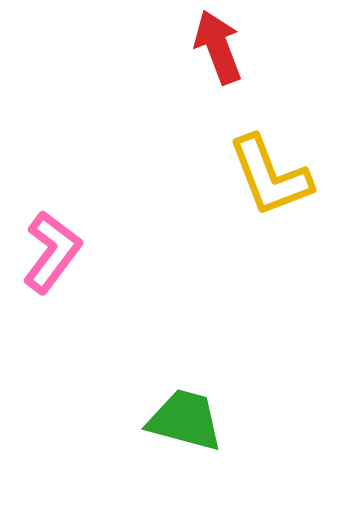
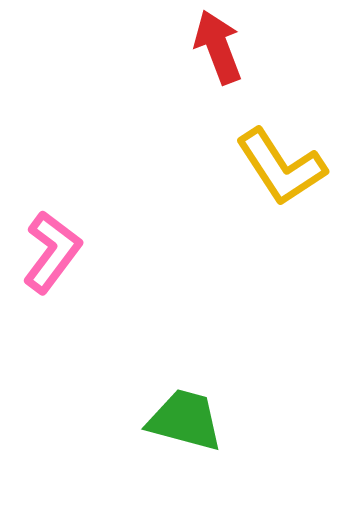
yellow L-shape: moved 11 px right, 9 px up; rotated 12 degrees counterclockwise
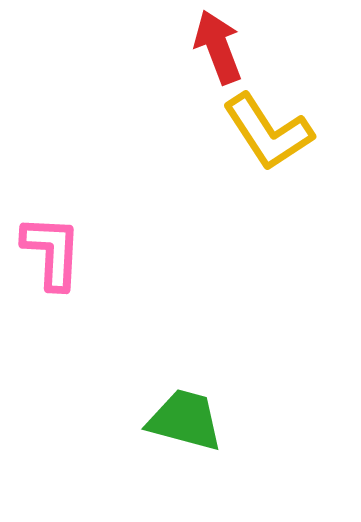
yellow L-shape: moved 13 px left, 35 px up
pink L-shape: rotated 34 degrees counterclockwise
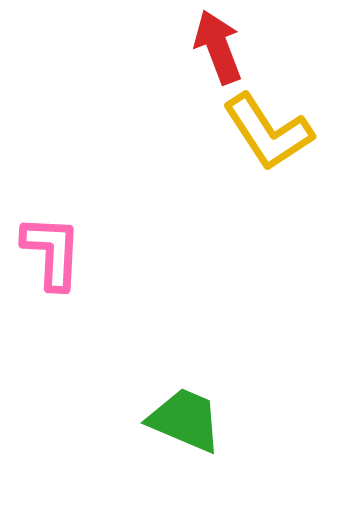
green trapezoid: rotated 8 degrees clockwise
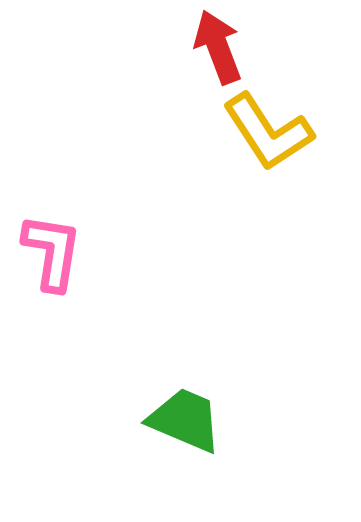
pink L-shape: rotated 6 degrees clockwise
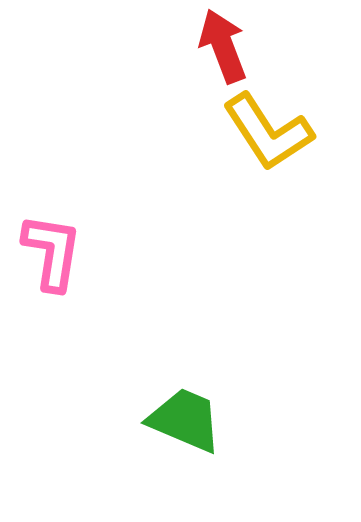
red arrow: moved 5 px right, 1 px up
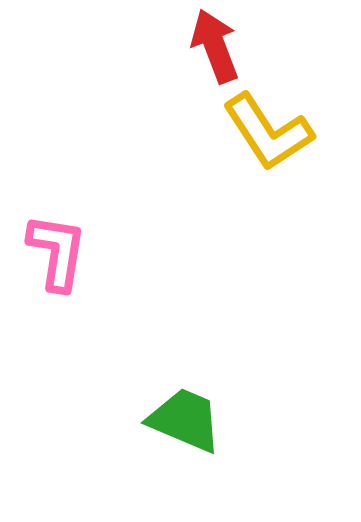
red arrow: moved 8 px left
pink L-shape: moved 5 px right
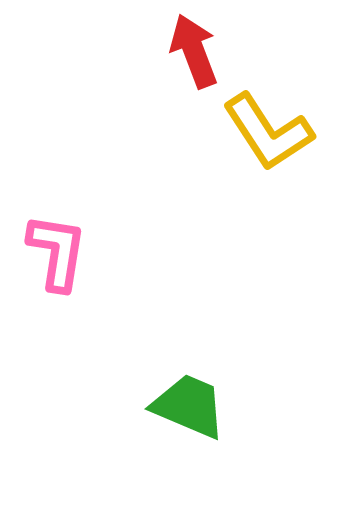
red arrow: moved 21 px left, 5 px down
green trapezoid: moved 4 px right, 14 px up
